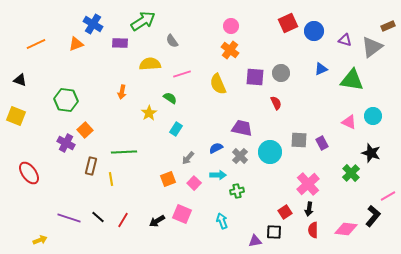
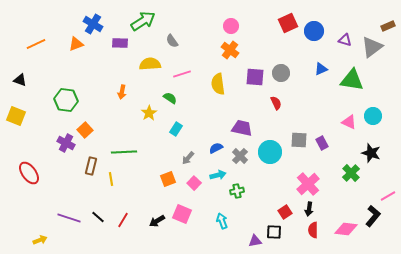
yellow semicircle at (218, 84): rotated 15 degrees clockwise
cyan arrow at (218, 175): rotated 14 degrees counterclockwise
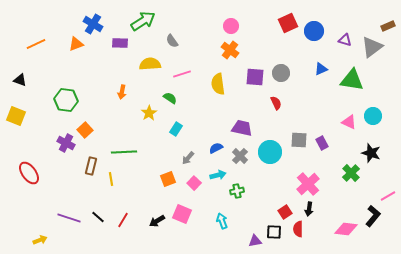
red semicircle at (313, 230): moved 15 px left, 1 px up
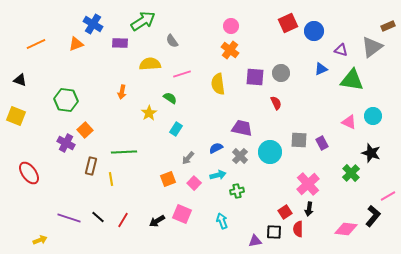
purple triangle at (345, 40): moved 4 px left, 10 px down
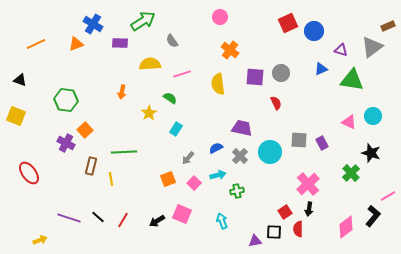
pink circle at (231, 26): moved 11 px left, 9 px up
pink diamond at (346, 229): moved 2 px up; rotated 45 degrees counterclockwise
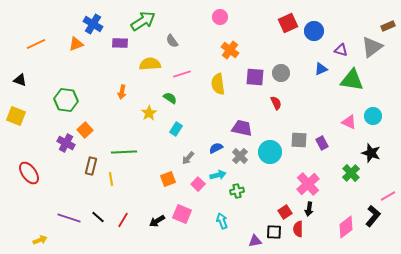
pink square at (194, 183): moved 4 px right, 1 px down
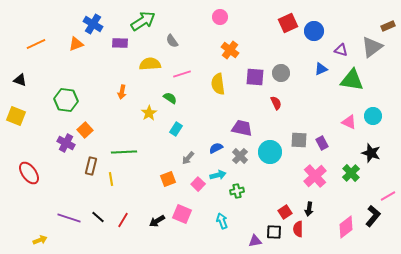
pink cross at (308, 184): moved 7 px right, 8 px up
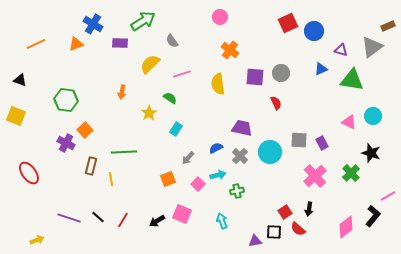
yellow semicircle at (150, 64): rotated 40 degrees counterclockwise
red semicircle at (298, 229): rotated 49 degrees counterclockwise
yellow arrow at (40, 240): moved 3 px left
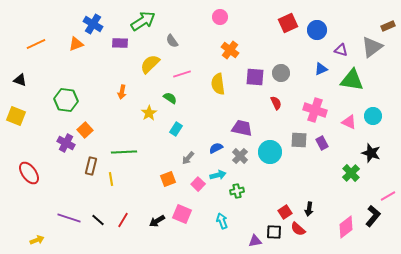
blue circle at (314, 31): moved 3 px right, 1 px up
pink cross at (315, 176): moved 66 px up; rotated 30 degrees counterclockwise
black line at (98, 217): moved 3 px down
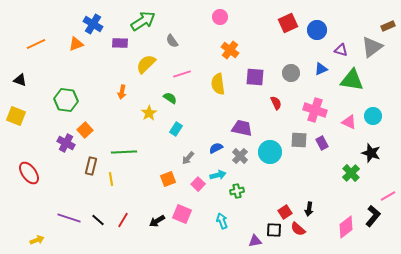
yellow semicircle at (150, 64): moved 4 px left
gray circle at (281, 73): moved 10 px right
black square at (274, 232): moved 2 px up
